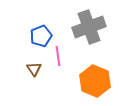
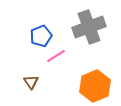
pink line: moved 2 px left; rotated 66 degrees clockwise
brown triangle: moved 3 px left, 13 px down
orange hexagon: moved 5 px down; rotated 16 degrees clockwise
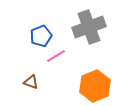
brown triangle: rotated 35 degrees counterclockwise
